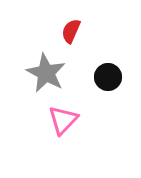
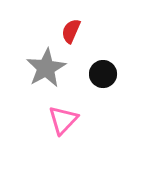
gray star: moved 5 px up; rotated 15 degrees clockwise
black circle: moved 5 px left, 3 px up
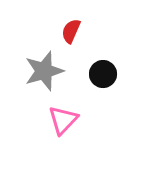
gray star: moved 2 px left, 3 px down; rotated 12 degrees clockwise
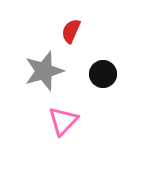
pink triangle: moved 1 px down
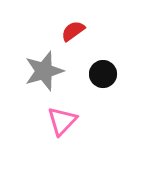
red semicircle: moved 2 px right; rotated 30 degrees clockwise
pink triangle: moved 1 px left
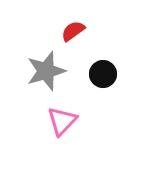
gray star: moved 2 px right
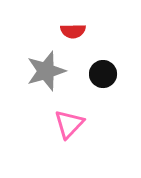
red semicircle: rotated 145 degrees counterclockwise
pink triangle: moved 7 px right, 3 px down
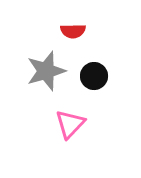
black circle: moved 9 px left, 2 px down
pink triangle: moved 1 px right
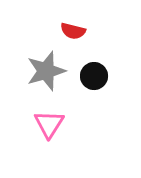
red semicircle: rotated 15 degrees clockwise
pink triangle: moved 21 px left; rotated 12 degrees counterclockwise
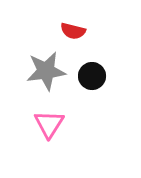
gray star: rotated 9 degrees clockwise
black circle: moved 2 px left
